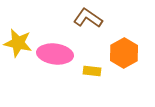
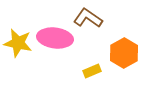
pink ellipse: moved 16 px up
yellow rectangle: rotated 30 degrees counterclockwise
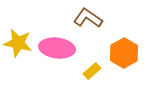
pink ellipse: moved 2 px right, 10 px down
yellow rectangle: rotated 18 degrees counterclockwise
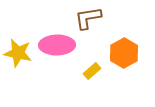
brown L-shape: rotated 44 degrees counterclockwise
yellow star: moved 10 px down
pink ellipse: moved 3 px up; rotated 8 degrees counterclockwise
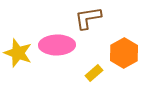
yellow star: rotated 8 degrees clockwise
yellow rectangle: moved 2 px right, 2 px down
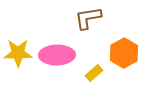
pink ellipse: moved 10 px down
yellow star: rotated 20 degrees counterclockwise
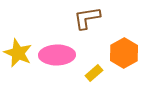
brown L-shape: moved 1 px left
yellow star: rotated 24 degrees clockwise
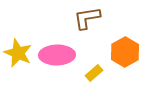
orange hexagon: moved 1 px right, 1 px up
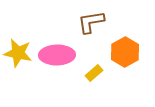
brown L-shape: moved 4 px right, 4 px down
yellow star: rotated 12 degrees counterclockwise
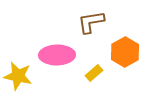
yellow star: moved 23 px down
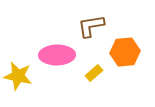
brown L-shape: moved 4 px down
orange hexagon: rotated 24 degrees clockwise
